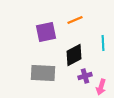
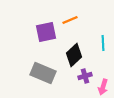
orange line: moved 5 px left
black diamond: rotated 15 degrees counterclockwise
gray rectangle: rotated 20 degrees clockwise
pink arrow: moved 2 px right
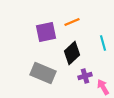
orange line: moved 2 px right, 2 px down
cyan line: rotated 14 degrees counterclockwise
black diamond: moved 2 px left, 2 px up
pink arrow: rotated 133 degrees clockwise
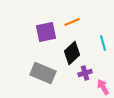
purple cross: moved 3 px up
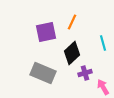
orange line: rotated 42 degrees counterclockwise
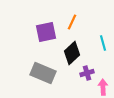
purple cross: moved 2 px right
pink arrow: rotated 28 degrees clockwise
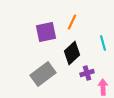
gray rectangle: moved 1 px down; rotated 60 degrees counterclockwise
